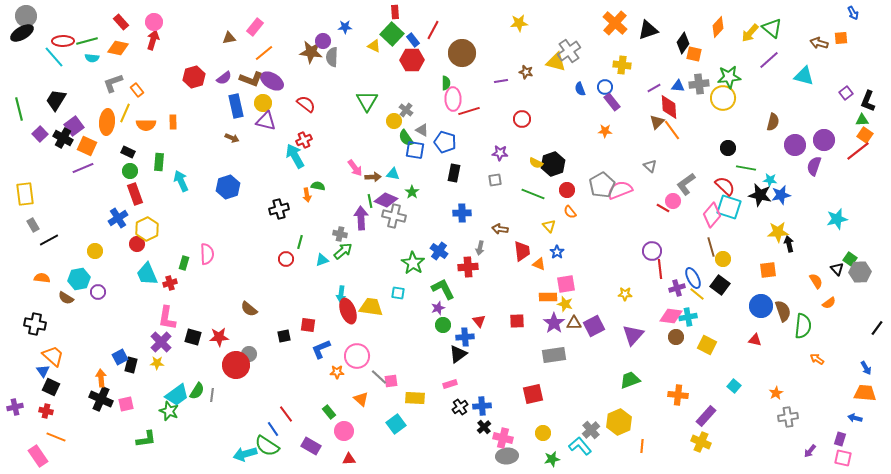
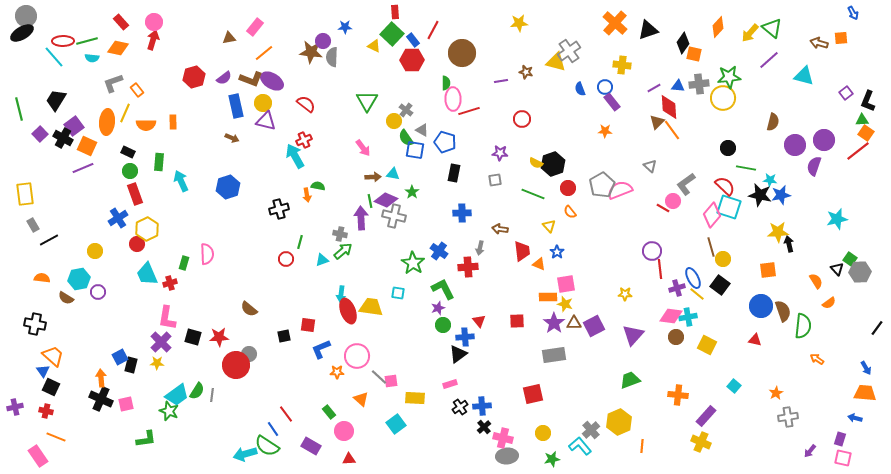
orange square at (865, 135): moved 1 px right, 2 px up
pink arrow at (355, 168): moved 8 px right, 20 px up
red circle at (567, 190): moved 1 px right, 2 px up
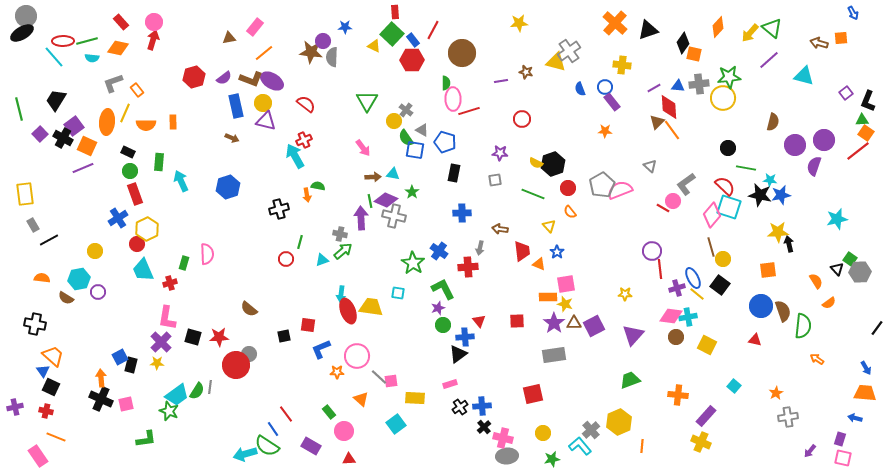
cyan trapezoid at (147, 274): moved 4 px left, 4 px up
gray line at (212, 395): moved 2 px left, 8 px up
